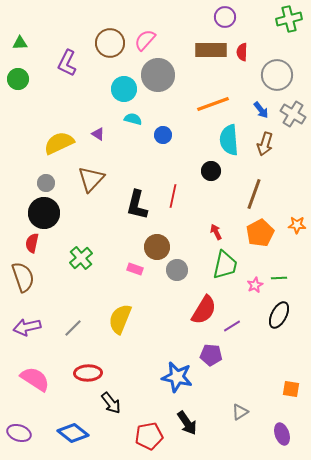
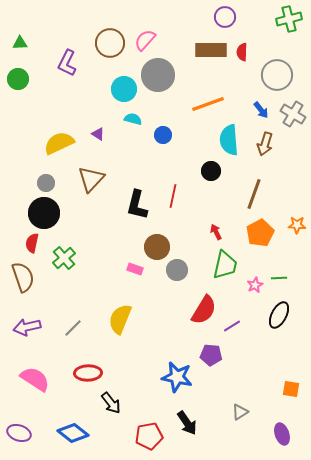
orange line at (213, 104): moved 5 px left
green cross at (81, 258): moved 17 px left
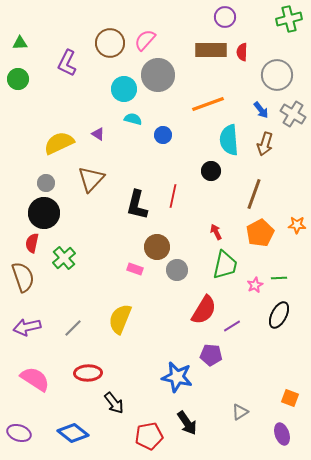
orange square at (291, 389): moved 1 px left, 9 px down; rotated 12 degrees clockwise
black arrow at (111, 403): moved 3 px right
